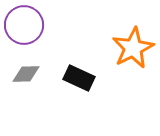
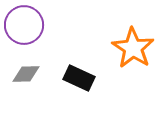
orange star: rotated 12 degrees counterclockwise
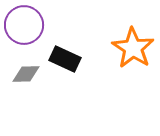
black rectangle: moved 14 px left, 19 px up
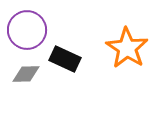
purple circle: moved 3 px right, 5 px down
orange star: moved 6 px left
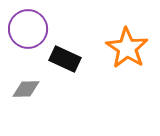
purple circle: moved 1 px right, 1 px up
gray diamond: moved 15 px down
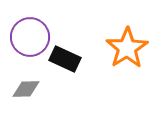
purple circle: moved 2 px right, 8 px down
orange star: rotated 6 degrees clockwise
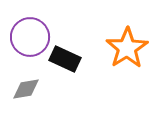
gray diamond: rotated 8 degrees counterclockwise
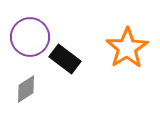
black rectangle: rotated 12 degrees clockwise
gray diamond: rotated 24 degrees counterclockwise
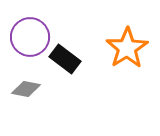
gray diamond: rotated 44 degrees clockwise
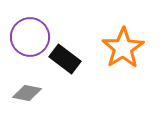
orange star: moved 4 px left
gray diamond: moved 1 px right, 4 px down
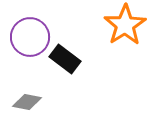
orange star: moved 2 px right, 23 px up
gray diamond: moved 9 px down
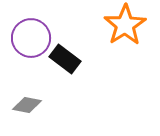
purple circle: moved 1 px right, 1 px down
gray diamond: moved 3 px down
